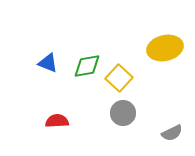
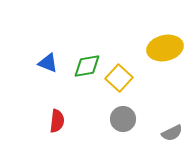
gray circle: moved 6 px down
red semicircle: rotated 100 degrees clockwise
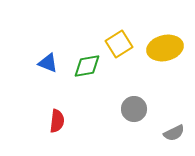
yellow square: moved 34 px up; rotated 16 degrees clockwise
gray circle: moved 11 px right, 10 px up
gray semicircle: moved 2 px right
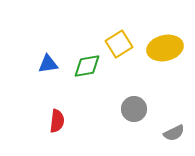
blue triangle: moved 1 px down; rotated 30 degrees counterclockwise
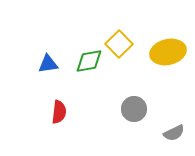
yellow square: rotated 12 degrees counterclockwise
yellow ellipse: moved 3 px right, 4 px down
green diamond: moved 2 px right, 5 px up
red semicircle: moved 2 px right, 9 px up
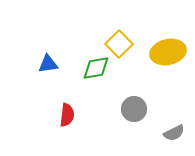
green diamond: moved 7 px right, 7 px down
red semicircle: moved 8 px right, 3 px down
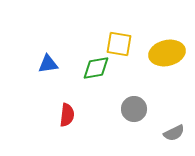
yellow square: rotated 36 degrees counterclockwise
yellow ellipse: moved 1 px left, 1 px down
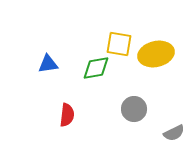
yellow ellipse: moved 11 px left, 1 px down
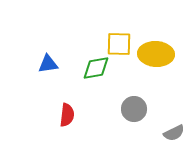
yellow square: rotated 8 degrees counterclockwise
yellow ellipse: rotated 16 degrees clockwise
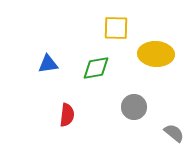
yellow square: moved 3 px left, 16 px up
gray circle: moved 2 px up
gray semicircle: rotated 115 degrees counterclockwise
